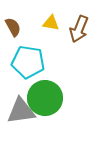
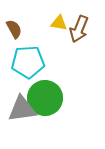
yellow triangle: moved 8 px right
brown semicircle: moved 1 px right, 2 px down
cyan pentagon: rotated 12 degrees counterclockwise
gray triangle: moved 1 px right, 2 px up
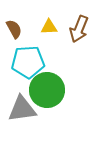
yellow triangle: moved 10 px left, 4 px down; rotated 12 degrees counterclockwise
green circle: moved 2 px right, 8 px up
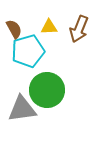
cyan pentagon: moved 11 px up; rotated 12 degrees counterclockwise
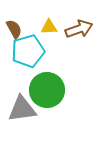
brown arrow: rotated 132 degrees counterclockwise
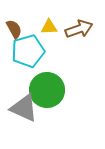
gray triangle: moved 2 px right, 1 px up; rotated 32 degrees clockwise
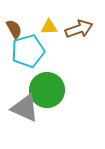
gray triangle: moved 1 px right
